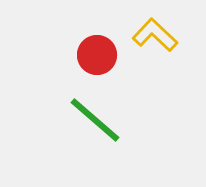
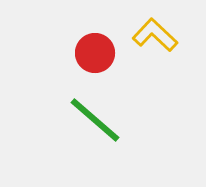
red circle: moved 2 px left, 2 px up
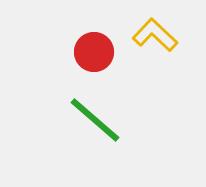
red circle: moved 1 px left, 1 px up
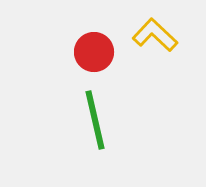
green line: rotated 36 degrees clockwise
